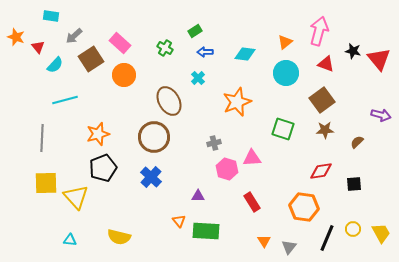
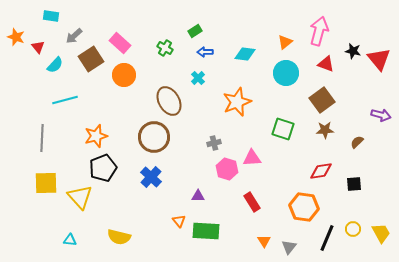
orange star at (98, 134): moved 2 px left, 2 px down
yellow triangle at (76, 197): moved 4 px right
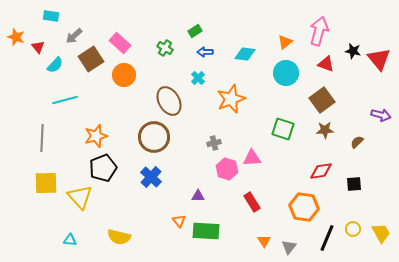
orange star at (237, 102): moved 6 px left, 3 px up
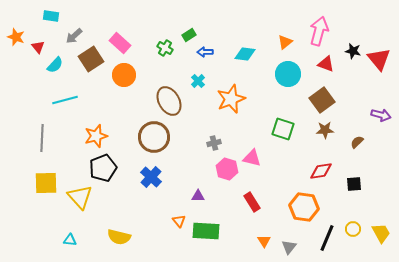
green rectangle at (195, 31): moved 6 px left, 4 px down
cyan circle at (286, 73): moved 2 px right, 1 px down
cyan cross at (198, 78): moved 3 px down
pink triangle at (252, 158): rotated 18 degrees clockwise
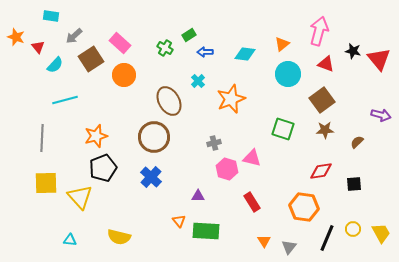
orange triangle at (285, 42): moved 3 px left, 2 px down
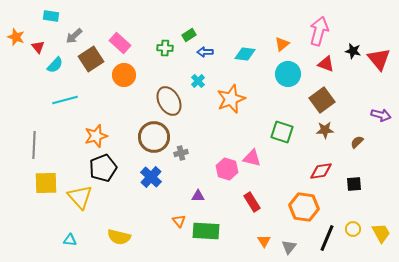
green cross at (165, 48): rotated 28 degrees counterclockwise
green square at (283, 129): moved 1 px left, 3 px down
gray line at (42, 138): moved 8 px left, 7 px down
gray cross at (214, 143): moved 33 px left, 10 px down
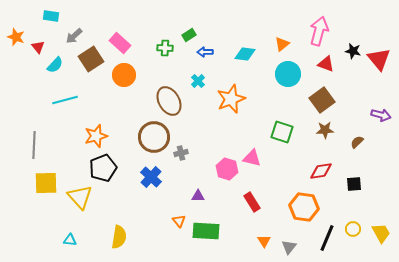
yellow semicircle at (119, 237): rotated 95 degrees counterclockwise
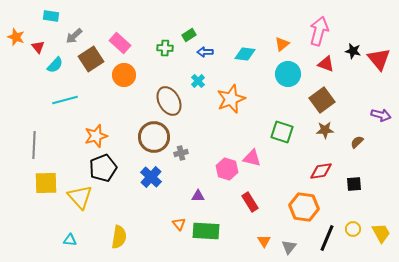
red rectangle at (252, 202): moved 2 px left
orange triangle at (179, 221): moved 3 px down
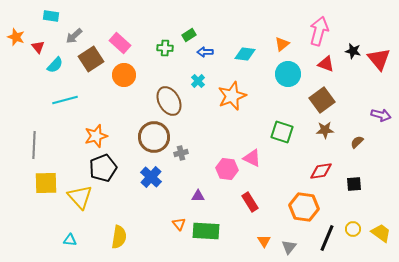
orange star at (231, 99): moved 1 px right, 3 px up
pink triangle at (252, 158): rotated 12 degrees clockwise
pink hexagon at (227, 169): rotated 10 degrees counterclockwise
yellow trapezoid at (381, 233): rotated 25 degrees counterclockwise
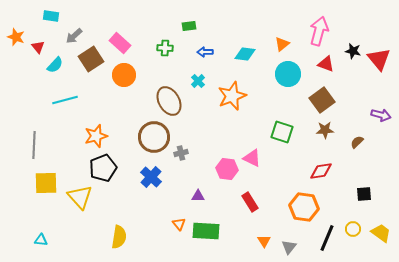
green rectangle at (189, 35): moved 9 px up; rotated 24 degrees clockwise
black square at (354, 184): moved 10 px right, 10 px down
cyan triangle at (70, 240): moved 29 px left
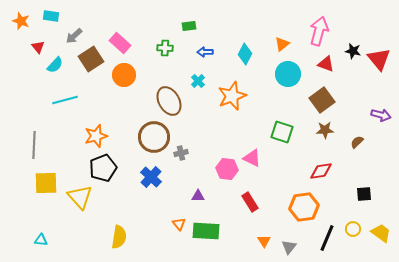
orange star at (16, 37): moved 5 px right, 16 px up
cyan diamond at (245, 54): rotated 70 degrees counterclockwise
orange hexagon at (304, 207): rotated 16 degrees counterclockwise
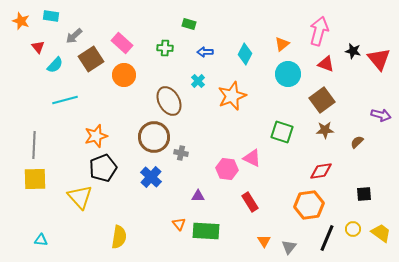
green rectangle at (189, 26): moved 2 px up; rotated 24 degrees clockwise
pink rectangle at (120, 43): moved 2 px right
gray cross at (181, 153): rotated 24 degrees clockwise
yellow square at (46, 183): moved 11 px left, 4 px up
orange hexagon at (304, 207): moved 5 px right, 2 px up
